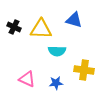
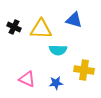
cyan semicircle: moved 1 px right, 1 px up
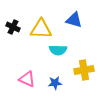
black cross: moved 1 px left
yellow cross: rotated 18 degrees counterclockwise
blue star: moved 1 px left
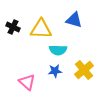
yellow cross: rotated 30 degrees counterclockwise
pink triangle: moved 3 px down; rotated 18 degrees clockwise
blue star: moved 12 px up
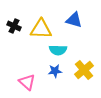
black cross: moved 1 px right, 1 px up
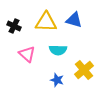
yellow triangle: moved 5 px right, 7 px up
blue star: moved 2 px right, 9 px down; rotated 24 degrees clockwise
pink triangle: moved 28 px up
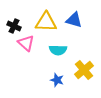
pink triangle: moved 1 px left, 11 px up
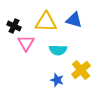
pink triangle: rotated 18 degrees clockwise
yellow cross: moved 3 px left
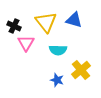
yellow triangle: rotated 50 degrees clockwise
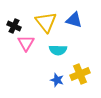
yellow cross: moved 1 px left, 4 px down; rotated 18 degrees clockwise
